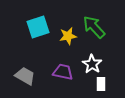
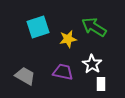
green arrow: rotated 15 degrees counterclockwise
yellow star: moved 3 px down
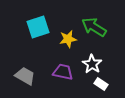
white rectangle: rotated 56 degrees counterclockwise
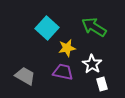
cyan square: moved 9 px right, 1 px down; rotated 30 degrees counterclockwise
yellow star: moved 1 px left, 9 px down
white rectangle: moved 1 px right; rotated 40 degrees clockwise
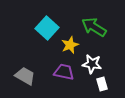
yellow star: moved 3 px right, 3 px up; rotated 12 degrees counterclockwise
white star: rotated 24 degrees counterclockwise
purple trapezoid: moved 1 px right
